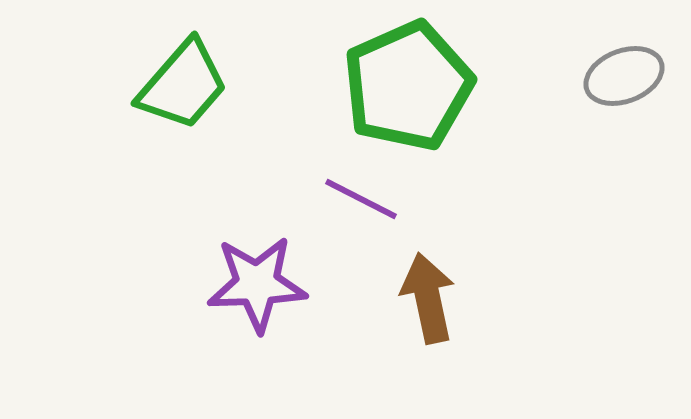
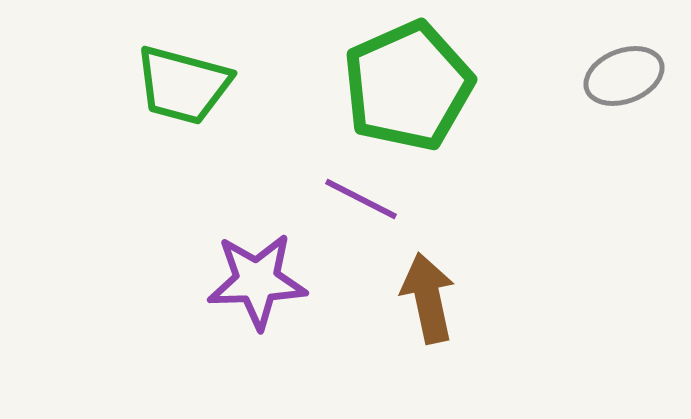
green trapezoid: rotated 64 degrees clockwise
purple star: moved 3 px up
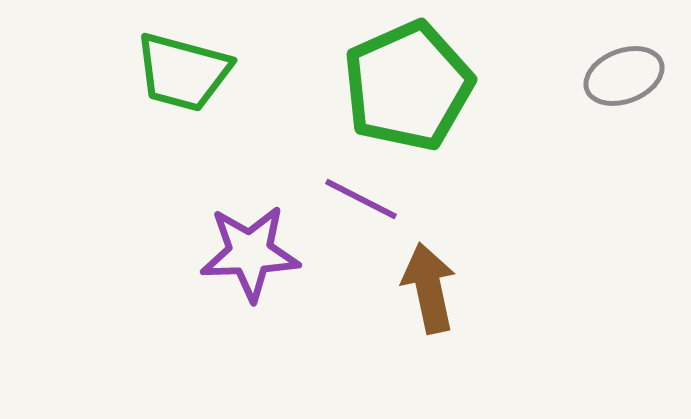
green trapezoid: moved 13 px up
purple star: moved 7 px left, 28 px up
brown arrow: moved 1 px right, 10 px up
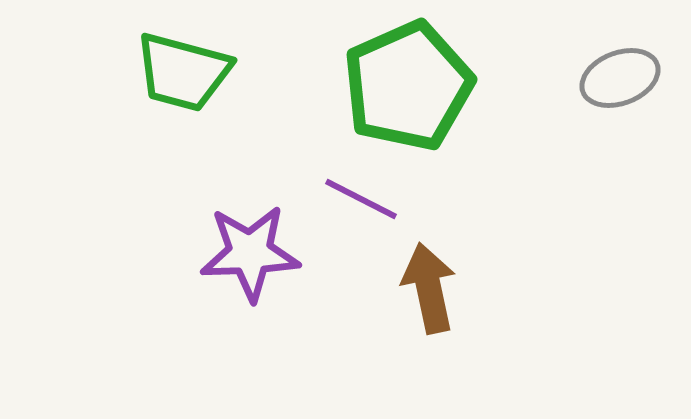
gray ellipse: moved 4 px left, 2 px down
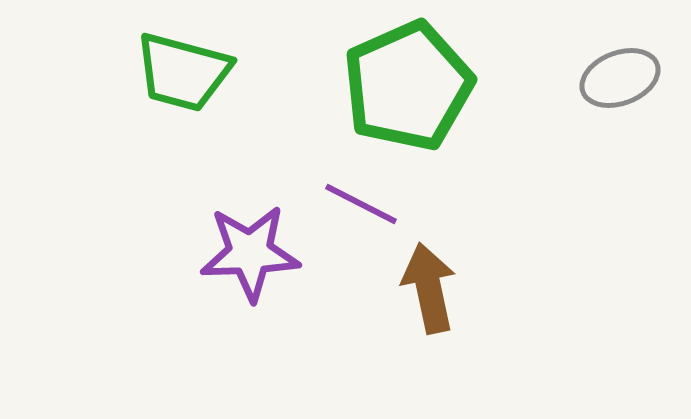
purple line: moved 5 px down
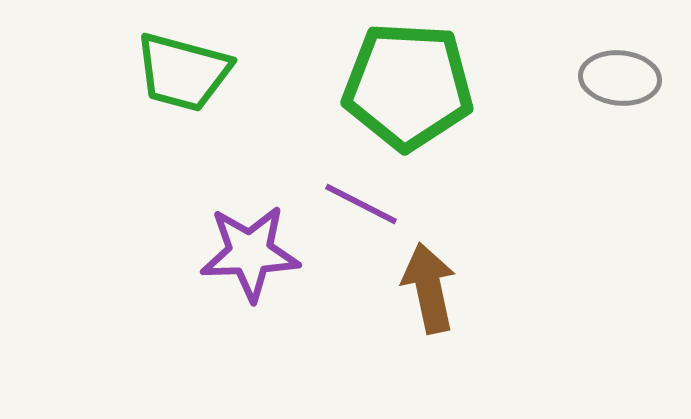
gray ellipse: rotated 26 degrees clockwise
green pentagon: rotated 27 degrees clockwise
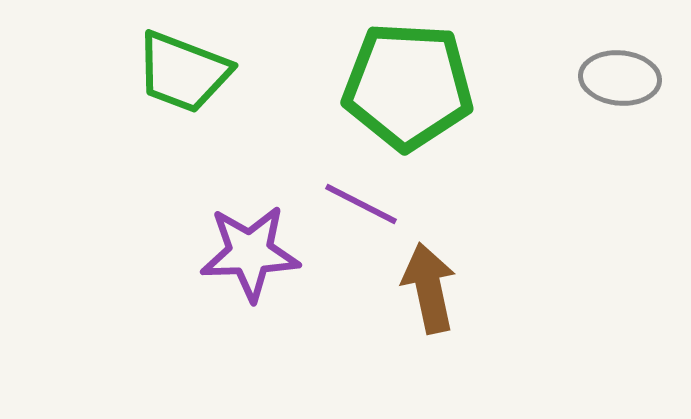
green trapezoid: rotated 6 degrees clockwise
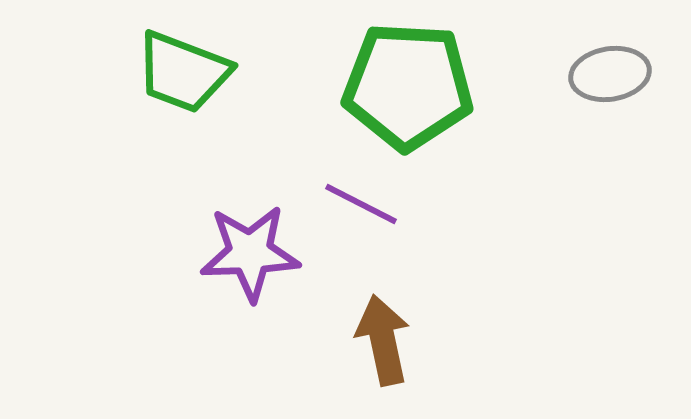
gray ellipse: moved 10 px left, 4 px up; rotated 14 degrees counterclockwise
brown arrow: moved 46 px left, 52 px down
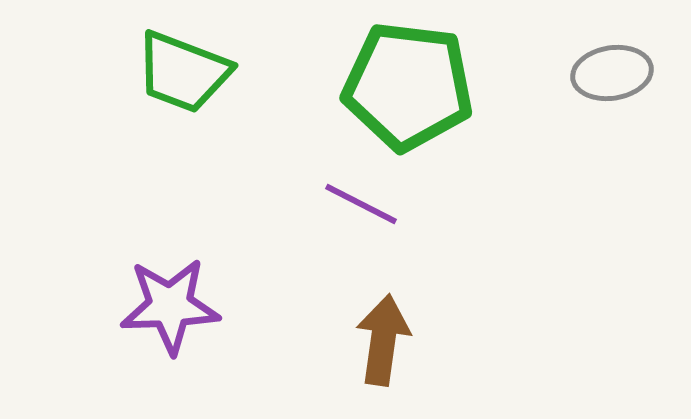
gray ellipse: moved 2 px right, 1 px up
green pentagon: rotated 4 degrees clockwise
purple star: moved 80 px left, 53 px down
brown arrow: rotated 20 degrees clockwise
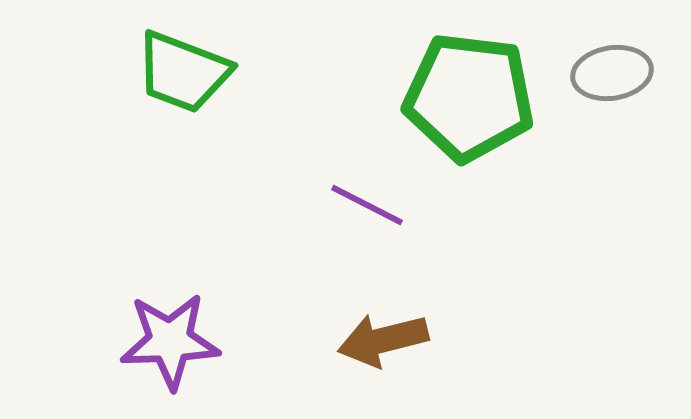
green pentagon: moved 61 px right, 11 px down
purple line: moved 6 px right, 1 px down
purple star: moved 35 px down
brown arrow: rotated 112 degrees counterclockwise
